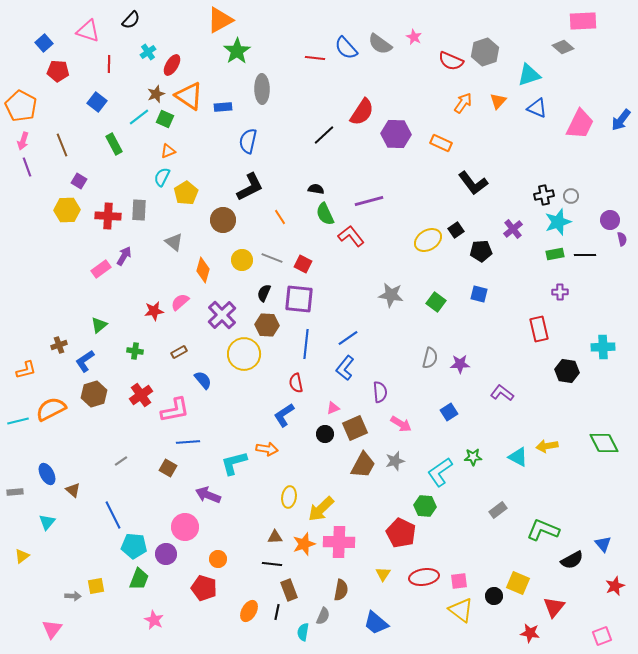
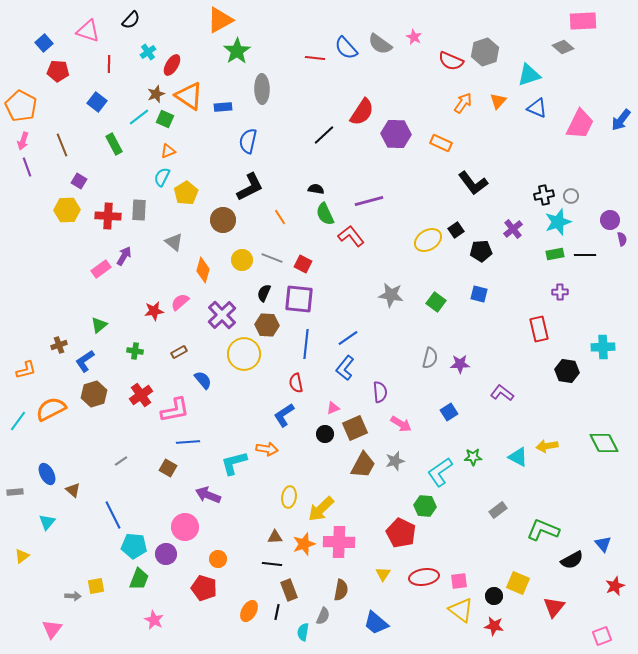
cyan line at (18, 421): rotated 40 degrees counterclockwise
red star at (530, 633): moved 36 px left, 7 px up
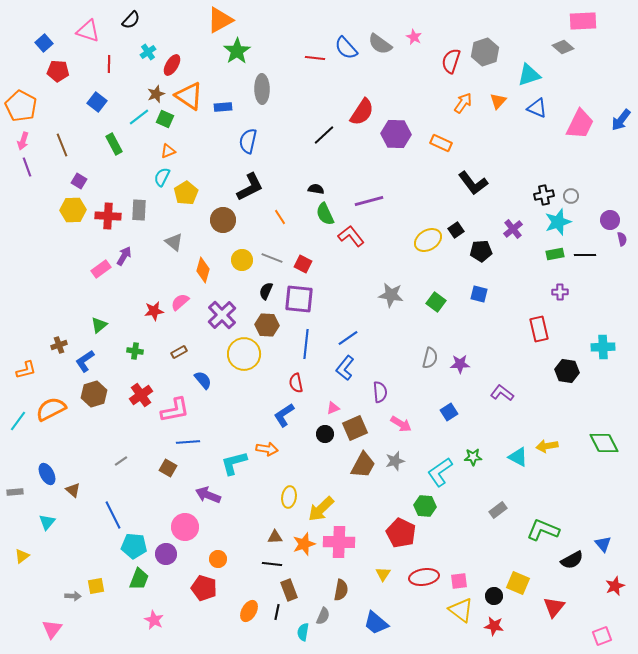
red semicircle at (451, 61): rotated 85 degrees clockwise
yellow hexagon at (67, 210): moved 6 px right
black semicircle at (264, 293): moved 2 px right, 2 px up
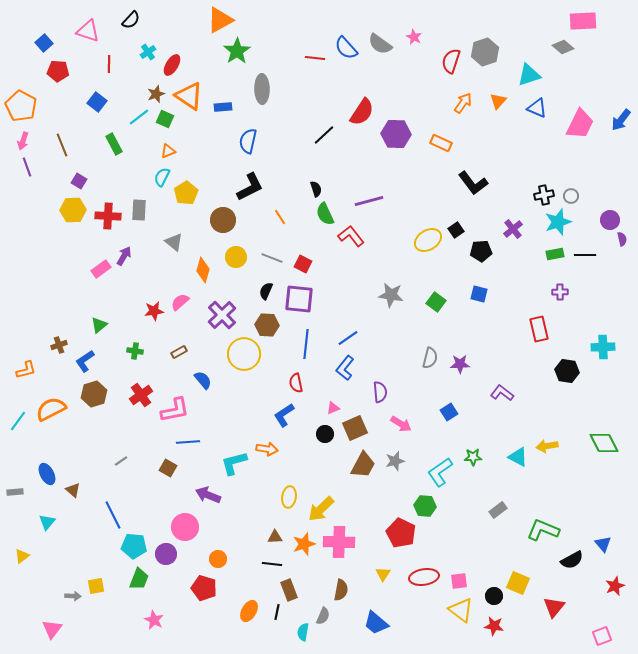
black semicircle at (316, 189): rotated 63 degrees clockwise
yellow circle at (242, 260): moved 6 px left, 3 px up
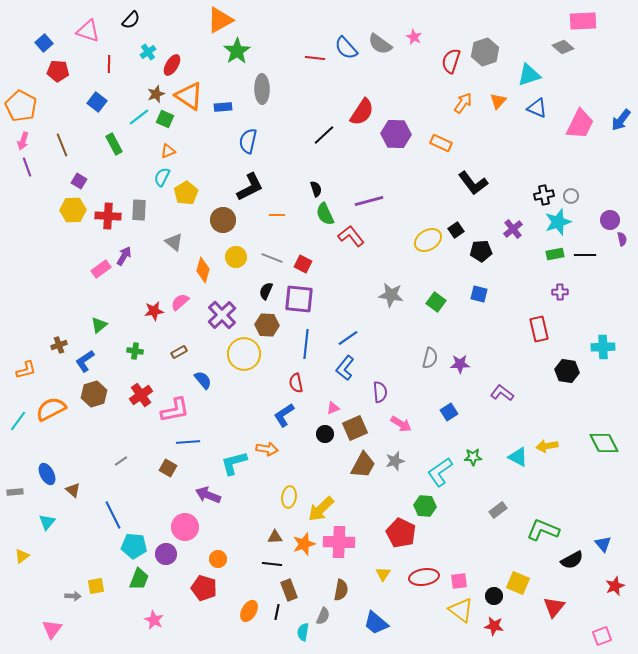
orange line at (280, 217): moved 3 px left, 2 px up; rotated 56 degrees counterclockwise
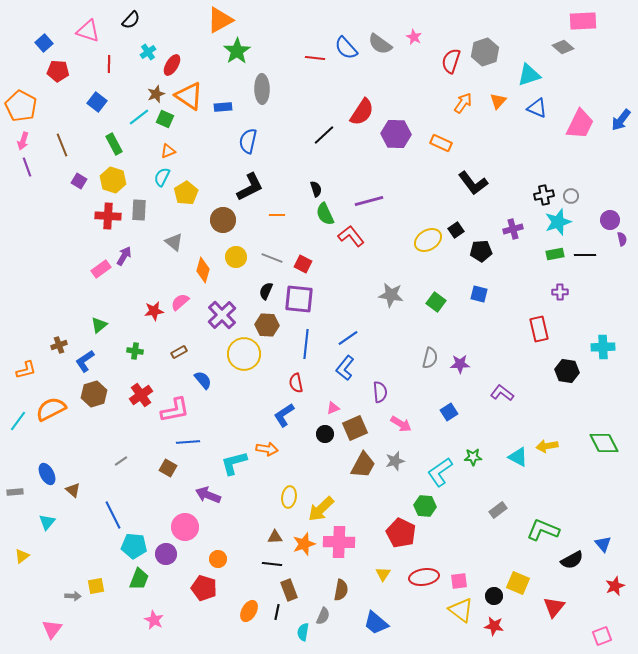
yellow hexagon at (73, 210): moved 40 px right, 30 px up; rotated 20 degrees clockwise
purple cross at (513, 229): rotated 24 degrees clockwise
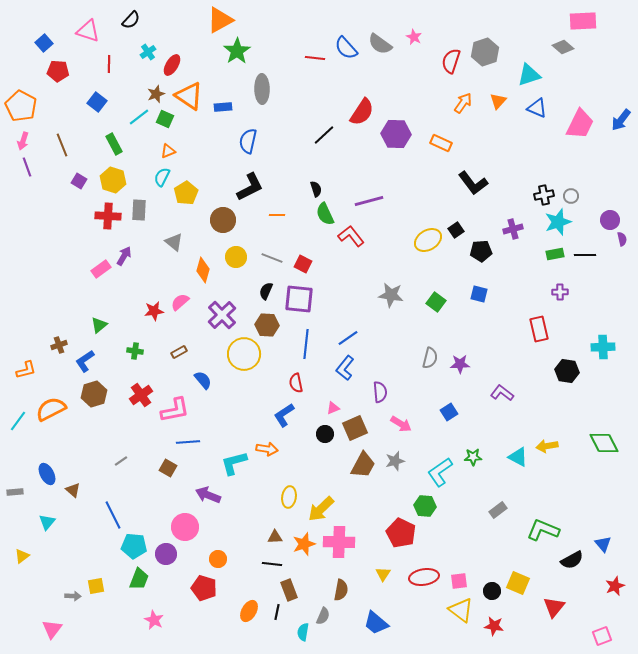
black circle at (494, 596): moved 2 px left, 5 px up
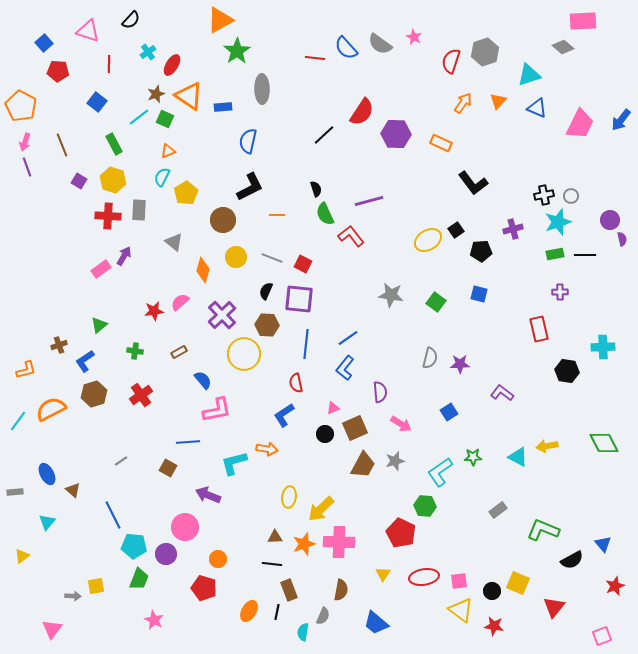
pink arrow at (23, 141): moved 2 px right, 1 px down
pink L-shape at (175, 410): moved 42 px right
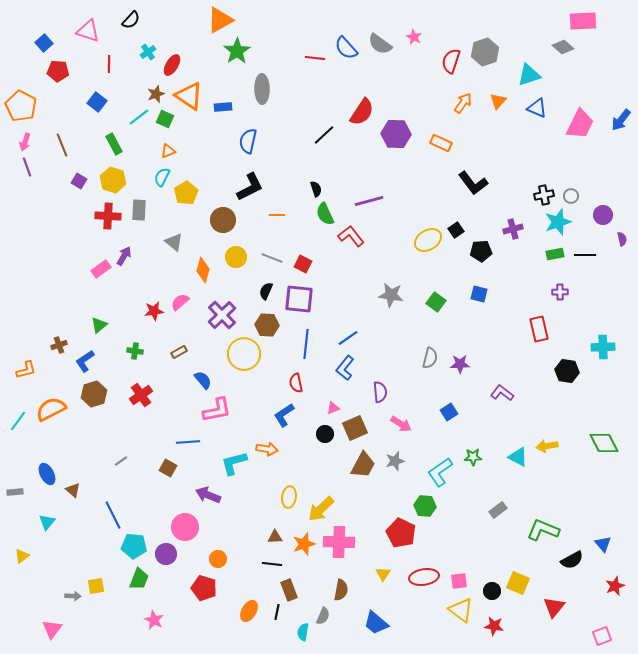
purple circle at (610, 220): moved 7 px left, 5 px up
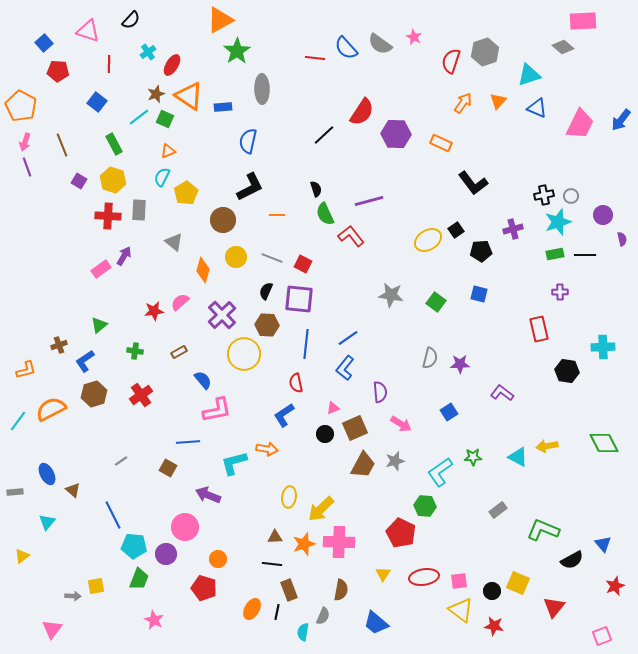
orange ellipse at (249, 611): moved 3 px right, 2 px up
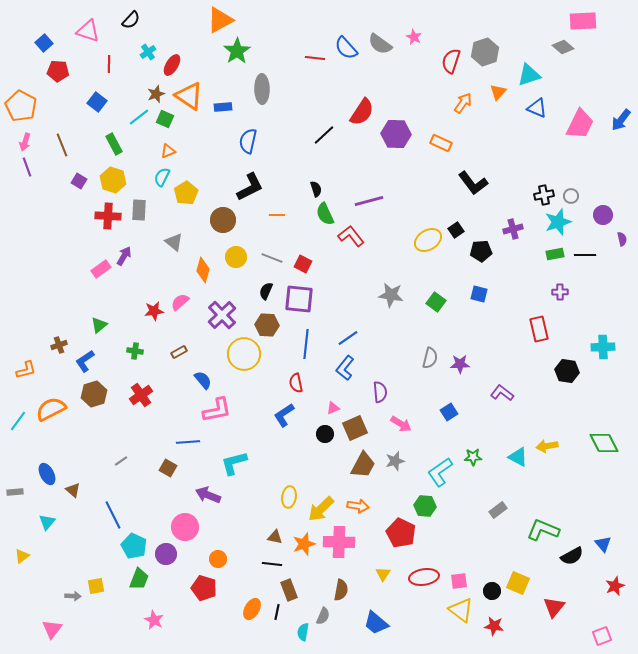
orange triangle at (498, 101): moved 9 px up
orange arrow at (267, 449): moved 91 px right, 57 px down
brown triangle at (275, 537): rotated 14 degrees clockwise
cyan pentagon at (134, 546): rotated 20 degrees clockwise
black semicircle at (572, 560): moved 4 px up
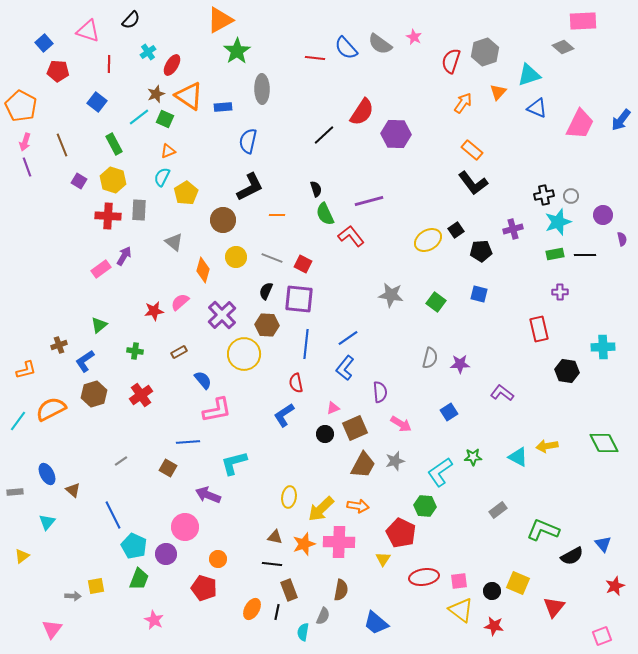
orange rectangle at (441, 143): moved 31 px right, 7 px down; rotated 15 degrees clockwise
yellow triangle at (383, 574): moved 15 px up
